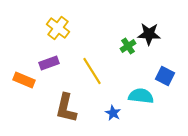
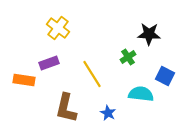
green cross: moved 11 px down
yellow line: moved 3 px down
orange rectangle: rotated 15 degrees counterclockwise
cyan semicircle: moved 2 px up
blue star: moved 5 px left
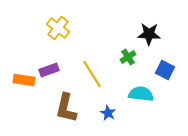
purple rectangle: moved 7 px down
blue square: moved 6 px up
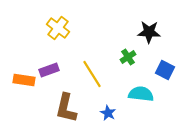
black star: moved 2 px up
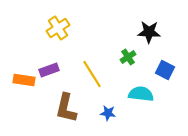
yellow cross: rotated 20 degrees clockwise
blue star: rotated 21 degrees counterclockwise
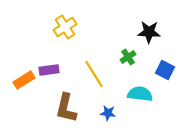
yellow cross: moved 7 px right, 1 px up
purple rectangle: rotated 12 degrees clockwise
yellow line: moved 2 px right
orange rectangle: rotated 40 degrees counterclockwise
cyan semicircle: moved 1 px left
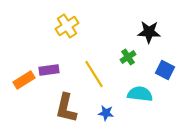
yellow cross: moved 2 px right, 1 px up
blue star: moved 2 px left
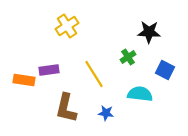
orange rectangle: rotated 40 degrees clockwise
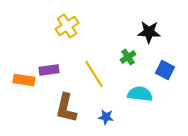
blue star: moved 4 px down
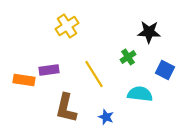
blue star: rotated 14 degrees clockwise
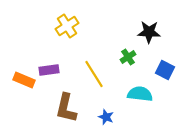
orange rectangle: rotated 15 degrees clockwise
